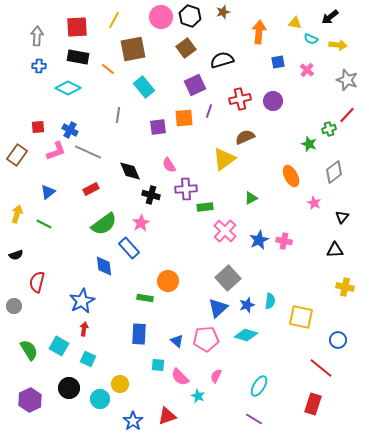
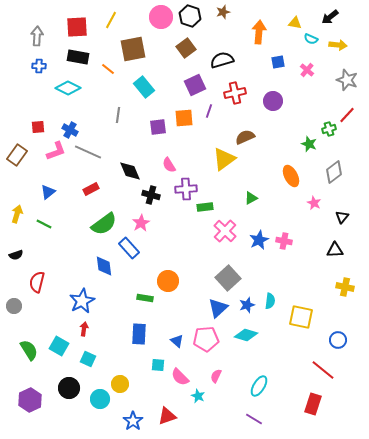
yellow line at (114, 20): moved 3 px left
red cross at (240, 99): moved 5 px left, 6 px up
red line at (321, 368): moved 2 px right, 2 px down
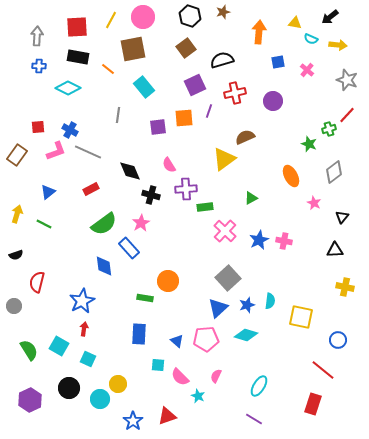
pink circle at (161, 17): moved 18 px left
yellow circle at (120, 384): moved 2 px left
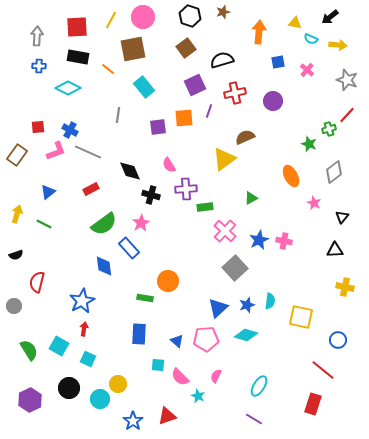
gray square at (228, 278): moved 7 px right, 10 px up
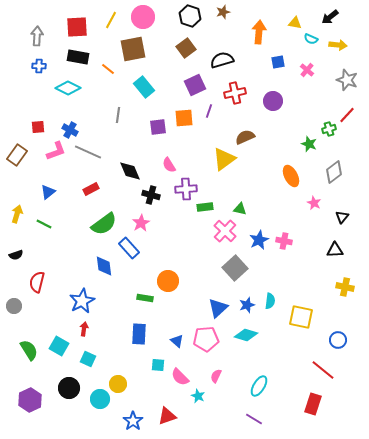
green triangle at (251, 198): moved 11 px left, 11 px down; rotated 40 degrees clockwise
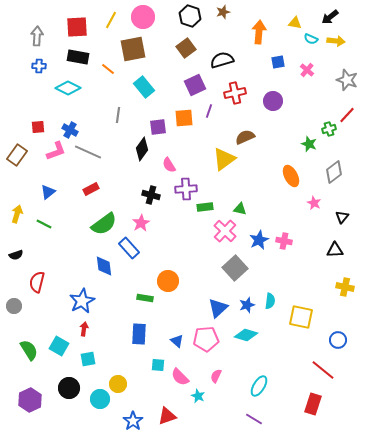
yellow arrow at (338, 45): moved 2 px left, 4 px up
black diamond at (130, 171): moved 12 px right, 22 px up; rotated 60 degrees clockwise
cyan square at (88, 359): rotated 35 degrees counterclockwise
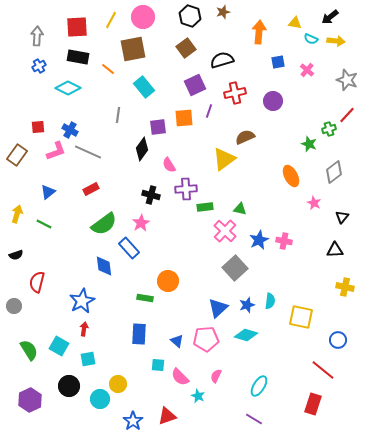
blue cross at (39, 66): rotated 32 degrees counterclockwise
black circle at (69, 388): moved 2 px up
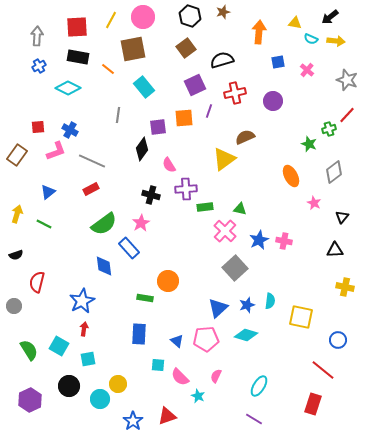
gray line at (88, 152): moved 4 px right, 9 px down
